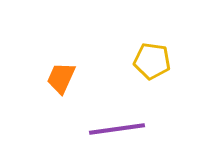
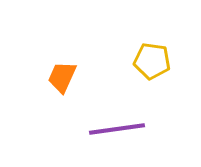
orange trapezoid: moved 1 px right, 1 px up
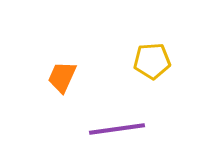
yellow pentagon: rotated 12 degrees counterclockwise
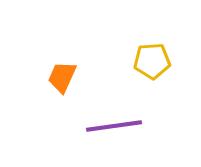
purple line: moved 3 px left, 3 px up
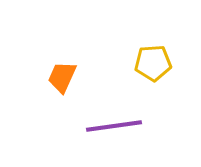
yellow pentagon: moved 1 px right, 2 px down
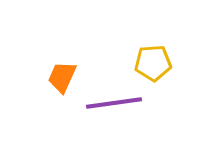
purple line: moved 23 px up
